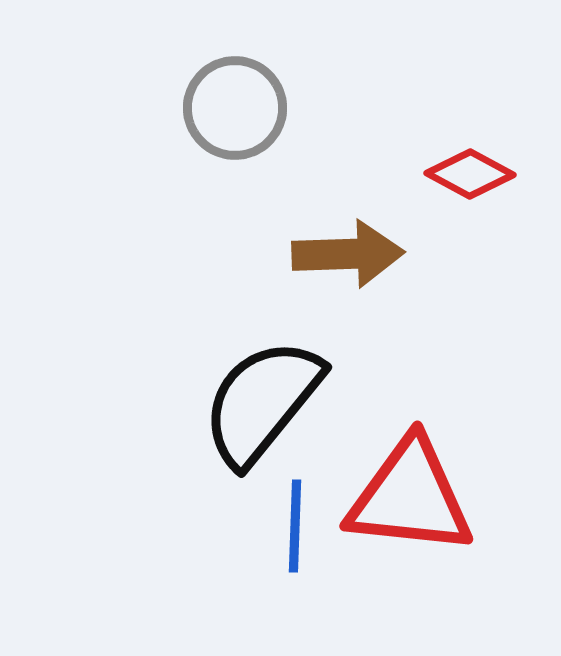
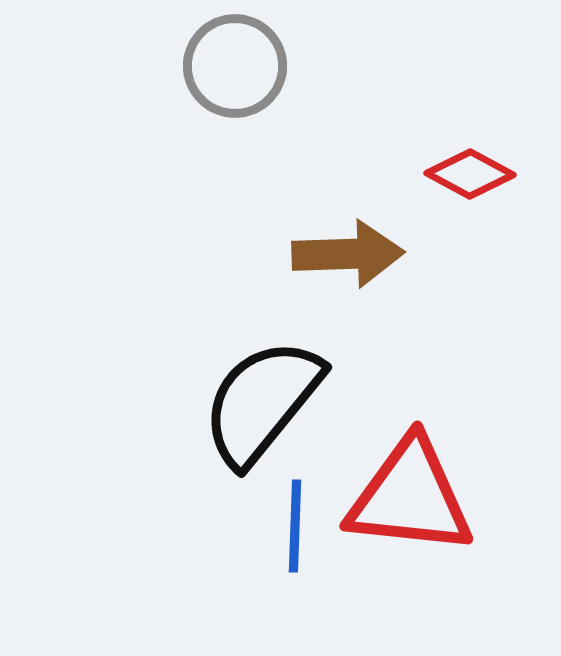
gray circle: moved 42 px up
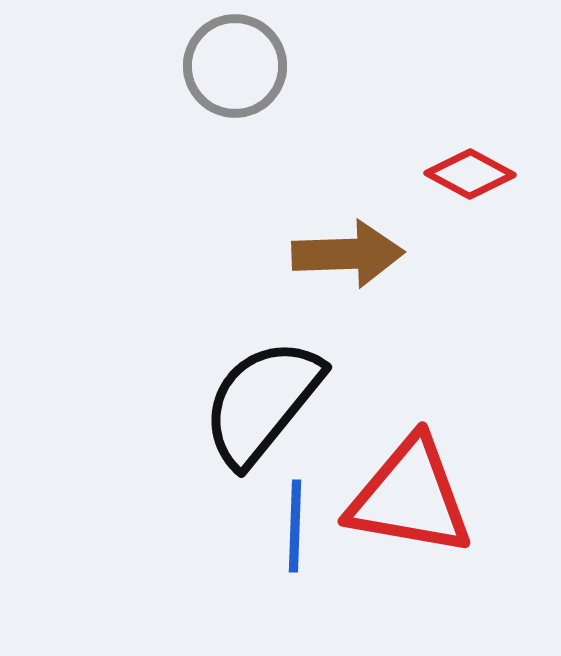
red triangle: rotated 4 degrees clockwise
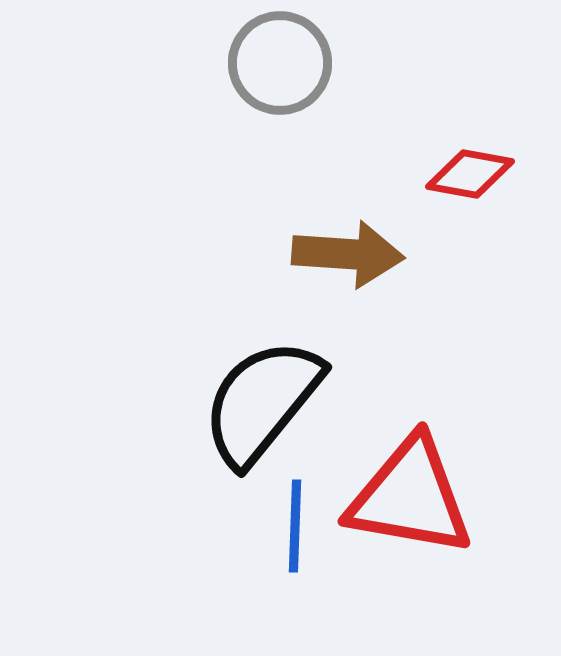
gray circle: moved 45 px right, 3 px up
red diamond: rotated 18 degrees counterclockwise
brown arrow: rotated 6 degrees clockwise
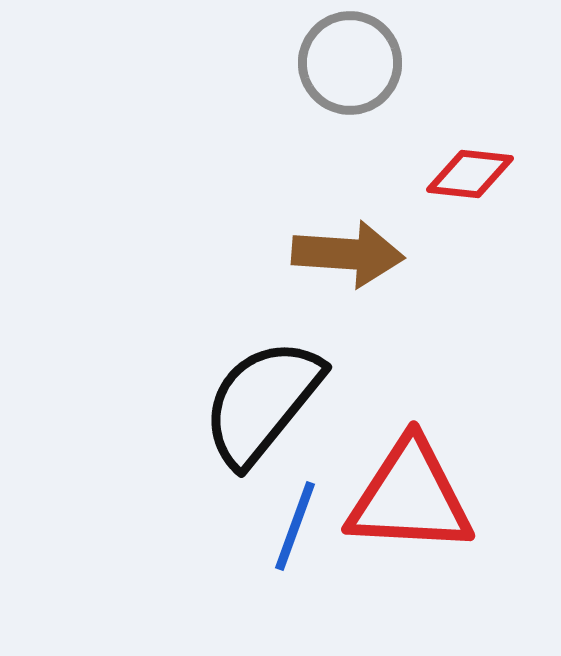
gray circle: moved 70 px right
red diamond: rotated 4 degrees counterclockwise
red triangle: rotated 7 degrees counterclockwise
blue line: rotated 18 degrees clockwise
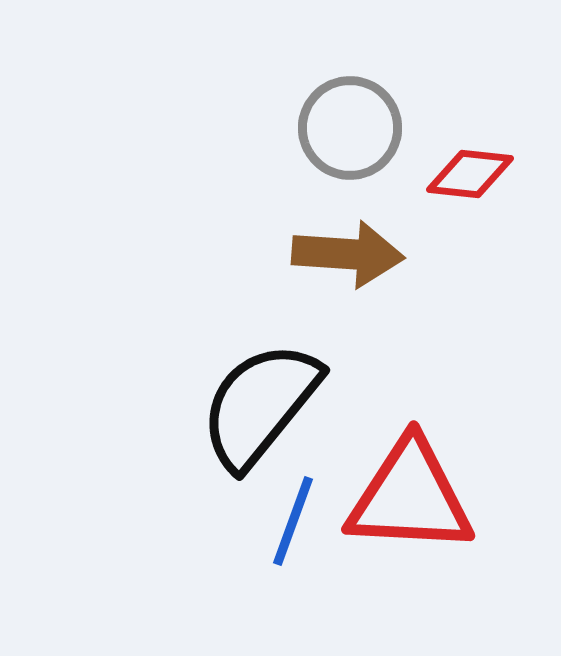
gray circle: moved 65 px down
black semicircle: moved 2 px left, 3 px down
blue line: moved 2 px left, 5 px up
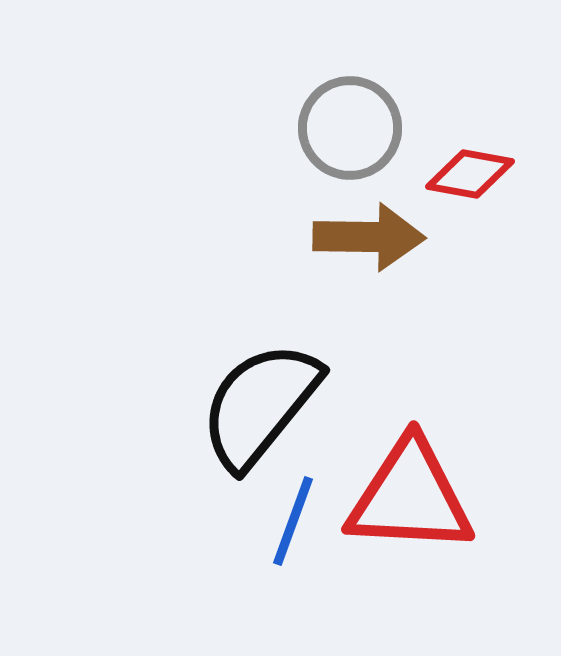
red diamond: rotated 4 degrees clockwise
brown arrow: moved 21 px right, 17 px up; rotated 3 degrees counterclockwise
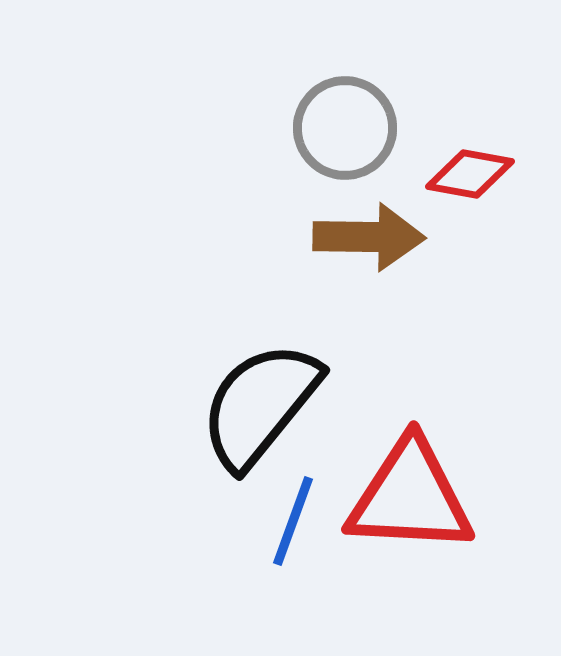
gray circle: moved 5 px left
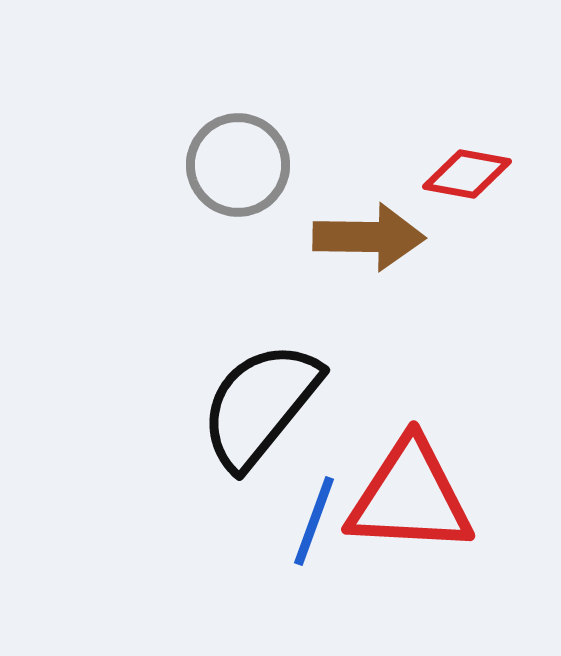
gray circle: moved 107 px left, 37 px down
red diamond: moved 3 px left
blue line: moved 21 px right
